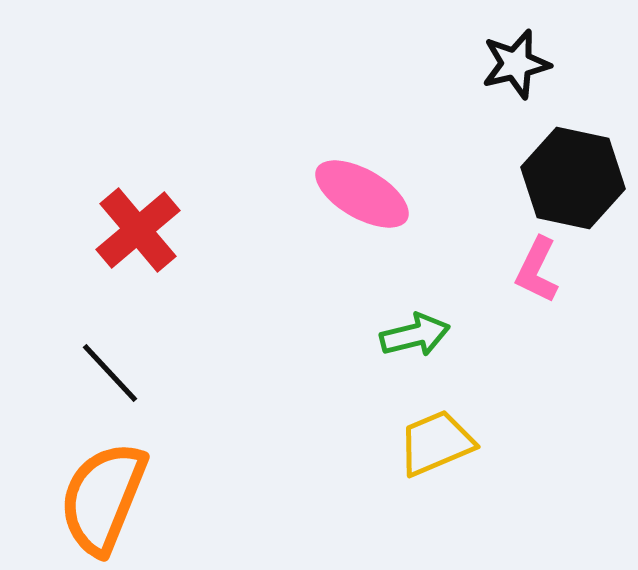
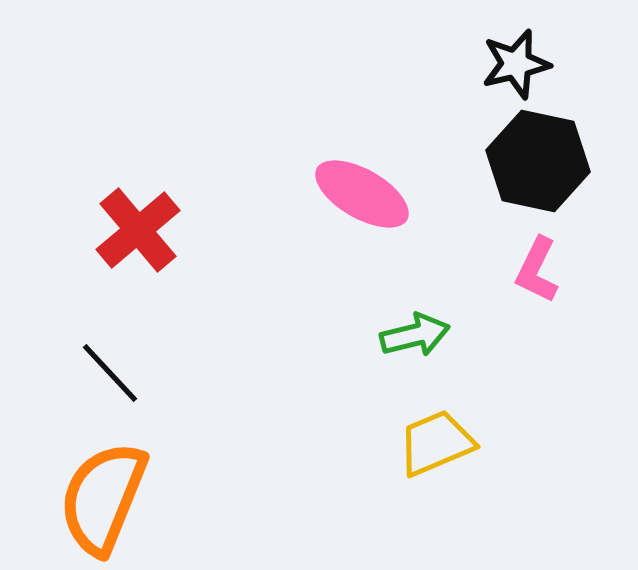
black hexagon: moved 35 px left, 17 px up
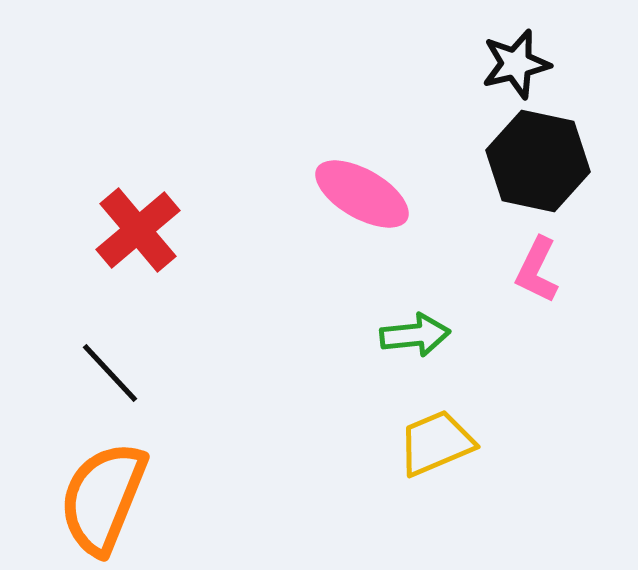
green arrow: rotated 8 degrees clockwise
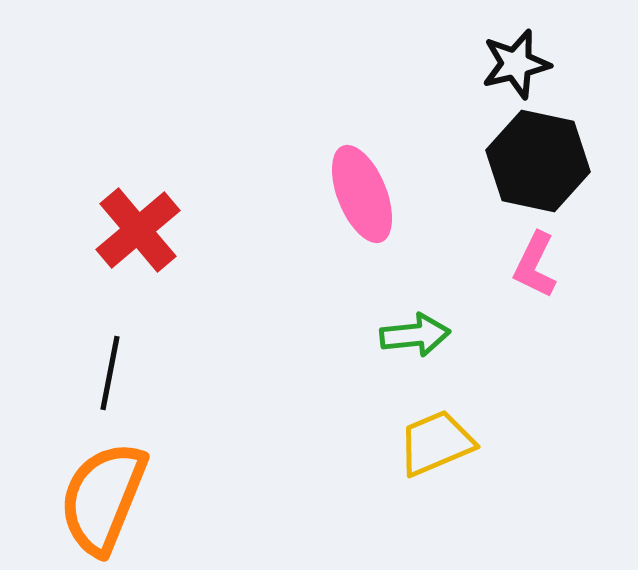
pink ellipse: rotated 38 degrees clockwise
pink L-shape: moved 2 px left, 5 px up
black line: rotated 54 degrees clockwise
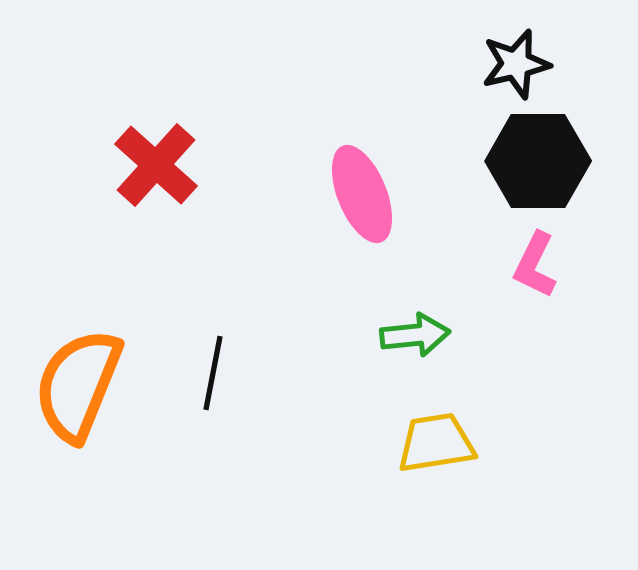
black hexagon: rotated 12 degrees counterclockwise
red cross: moved 18 px right, 65 px up; rotated 8 degrees counterclockwise
black line: moved 103 px right
yellow trapezoid: rotated 14 degrees clockwise
orange semicircle: moved 25 px left, 113 px up
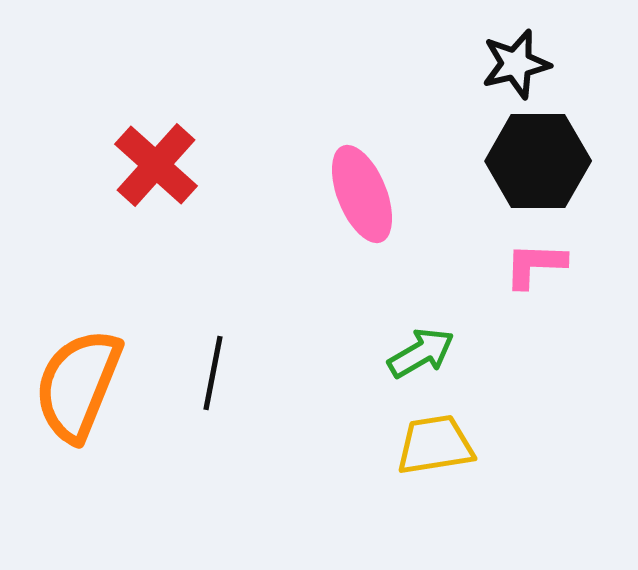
pink L-shape: rotated 66 degrees clockwise
green arrow: moved 6 px right, 18 px down; rotated 24 degrees counterclockwise
yellow trapezoid: moved 1 px left, 2 px down
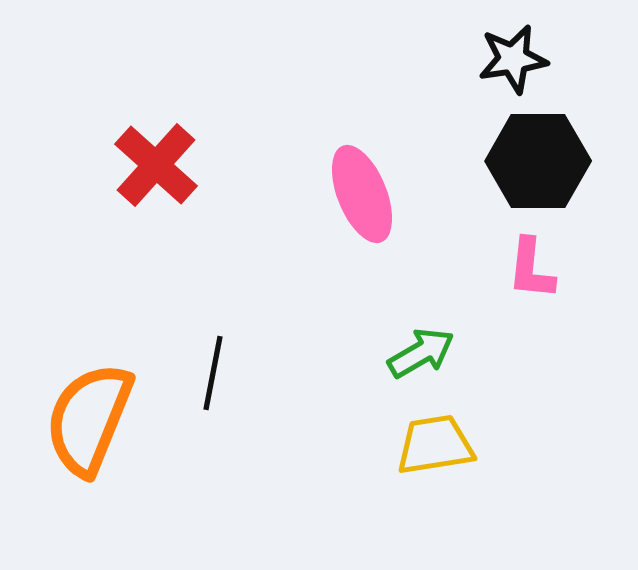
black star: moved 3 px left, 5 px up; rotated 4 degrees clockwise
pink L-shape: moved 4 px left, 4 px down; rotated 86 degrees counterclockwise
orange semicircle: moved 11 px right, 34 px down
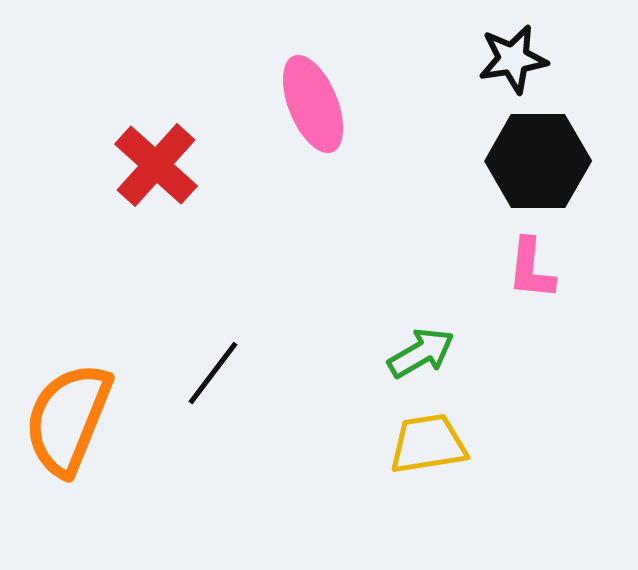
pink ellipse: moved 49 px left, 90 px up
black line: rotated 26 degrees clockwise
orange semicircle: moved 21 px left
yellow trapezoid: moved 7 px left, 1 px up
